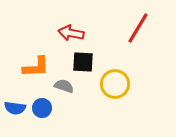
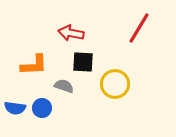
red line: moved 1 px right
orange L-shape: moved 2 px left, 2 px up
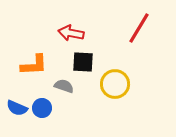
blue semicircle: moved 2 px right; rotated 15 degrees clockwise
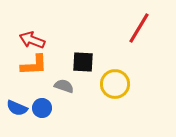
red arrow: moved 39 px left, 7 px down; rotated 10 degrees clockwise
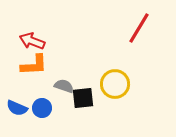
red arrow: moved 1 px down
black square: moved 36 px down; rotated 10 degrees counterclockwise
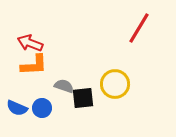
red arrow: moved 2 px left, 2 px down
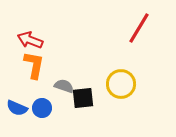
red arrow: moved 3 px up
orange L-shape: rotated 76 degrees counterclockwise
yellow circle: moved 6 px right
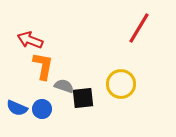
orange L-shape: moved 9 px right, 1 px down
blue circle: moved 1 px down
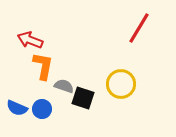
black square: rotated 25 degrees clockwise
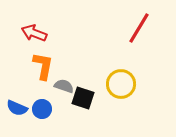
red arrow: moved 4 px right, 7 px up
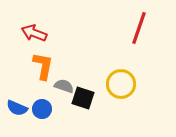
red line: rotated 12 degrees counterclockwise
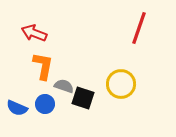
blue circle: moved 3 px right, 5 px up
